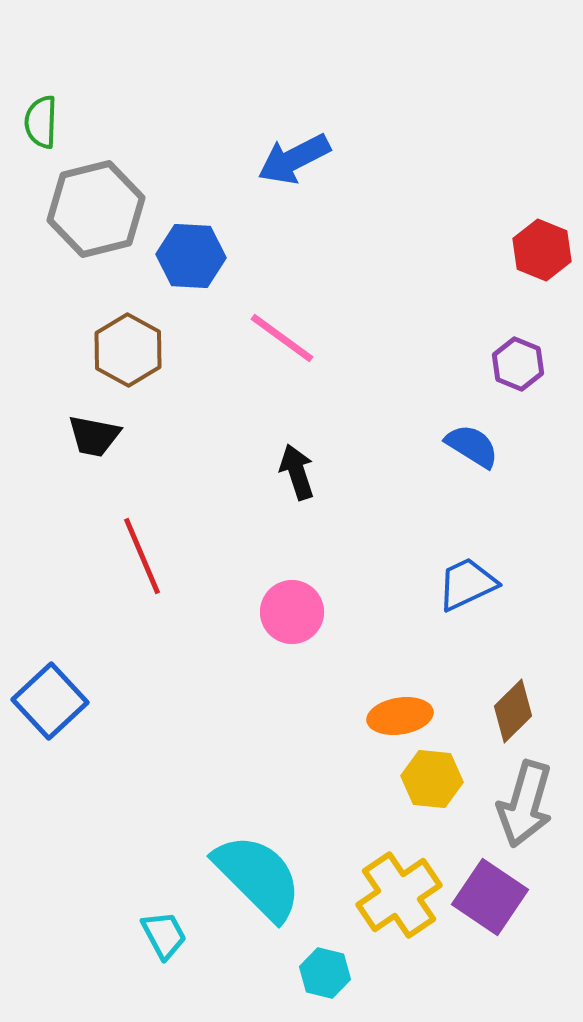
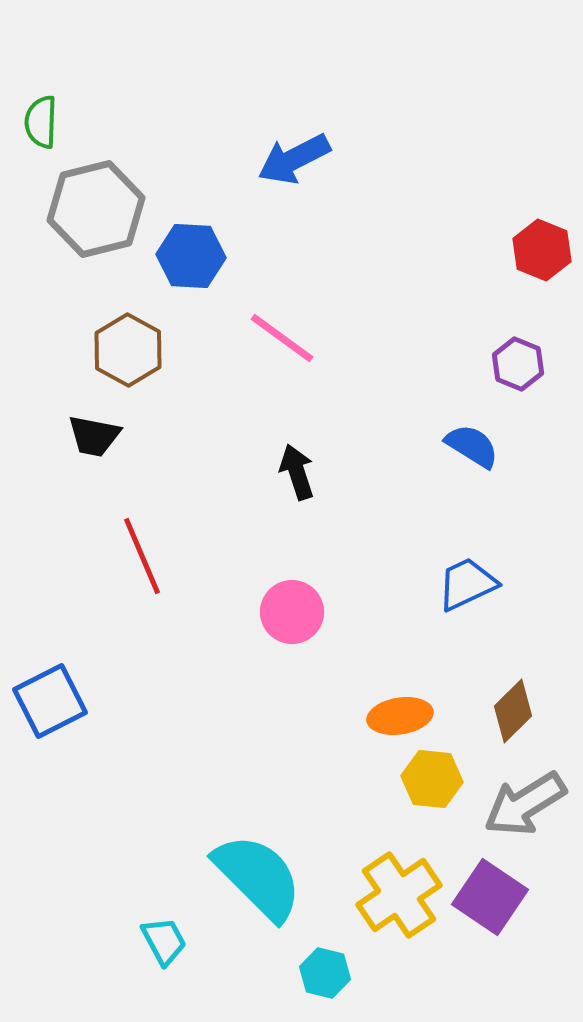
blue square: rotated 16 degrees clockwise
gray arrow: rotated 42 degrees clockwise
cyan trapezoid: moved 6 px down
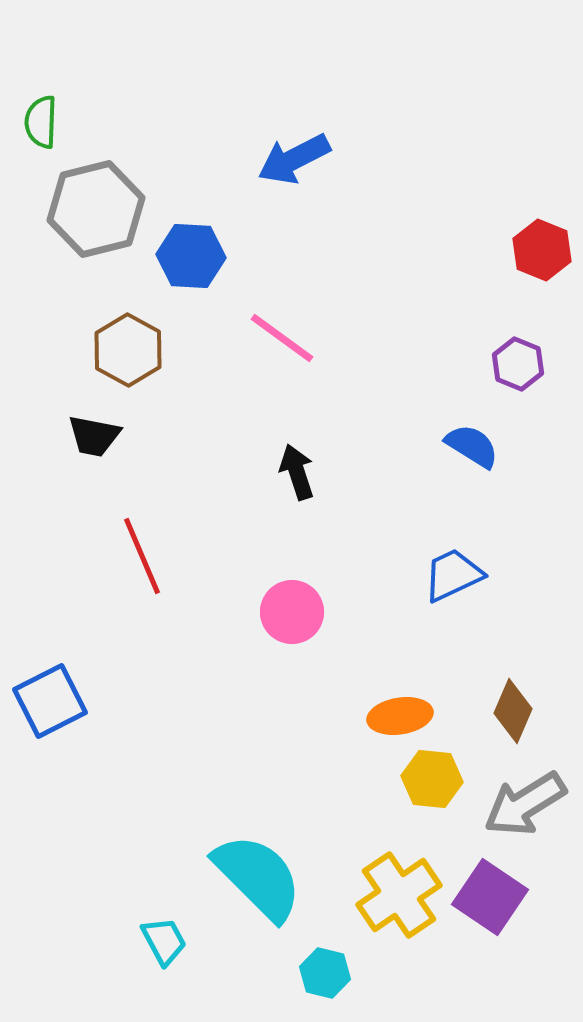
blue trapezoid: moved 14 px left, 9 px up
brown diamond: rotated 22 degrees counterclockwise
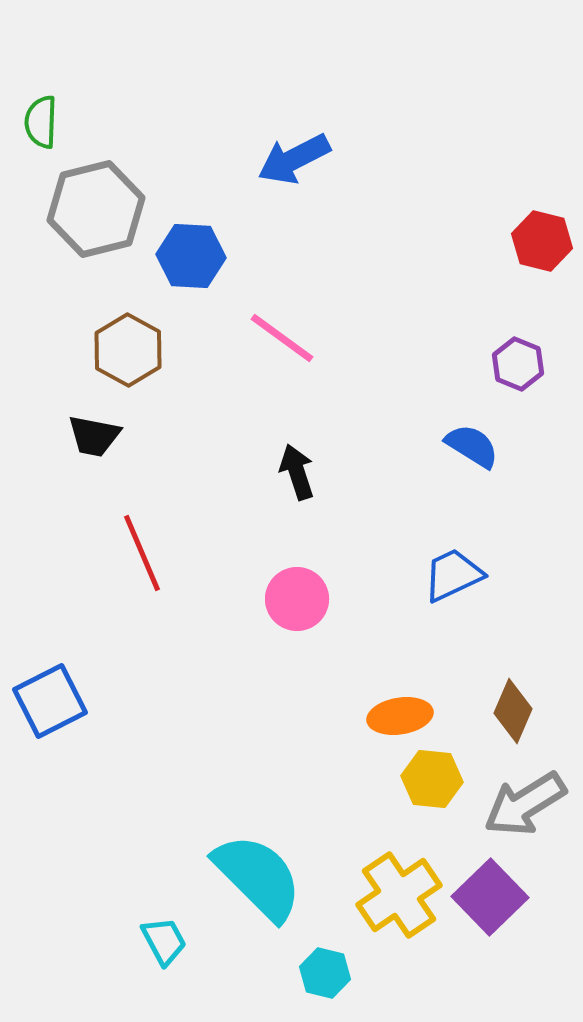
red hexagon: moved 9 px up; rotated 8 degrees counterclockwise
red line: moved 3 px up
pink circle: moved 5 px right, 13 px up
purple square: rotated 12 degrees clockwise
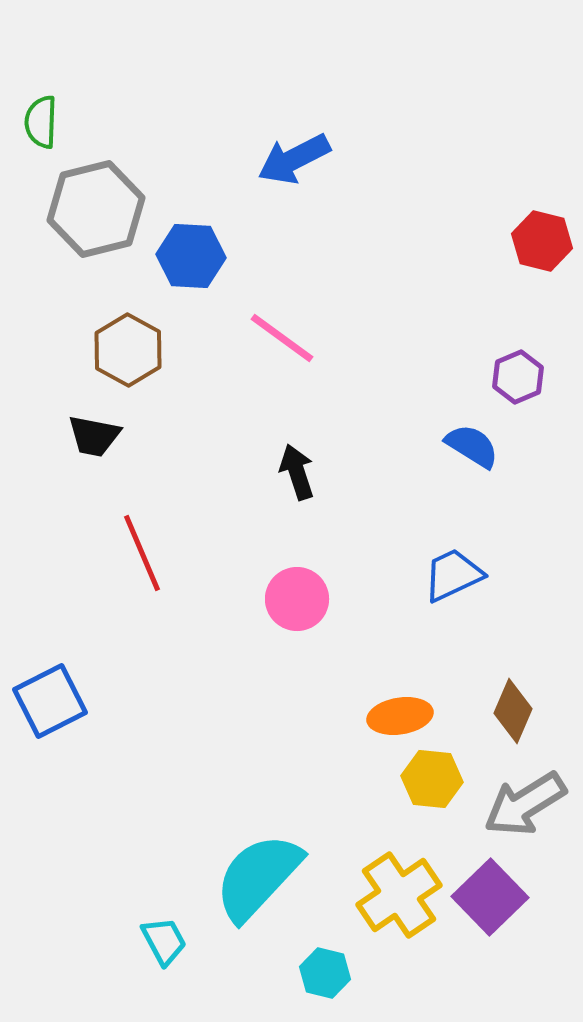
purple hexagon: moved 13 px down; rotated 15 degrees clockwise
cyan semicircle: rotated 92 degrees counterclockwise
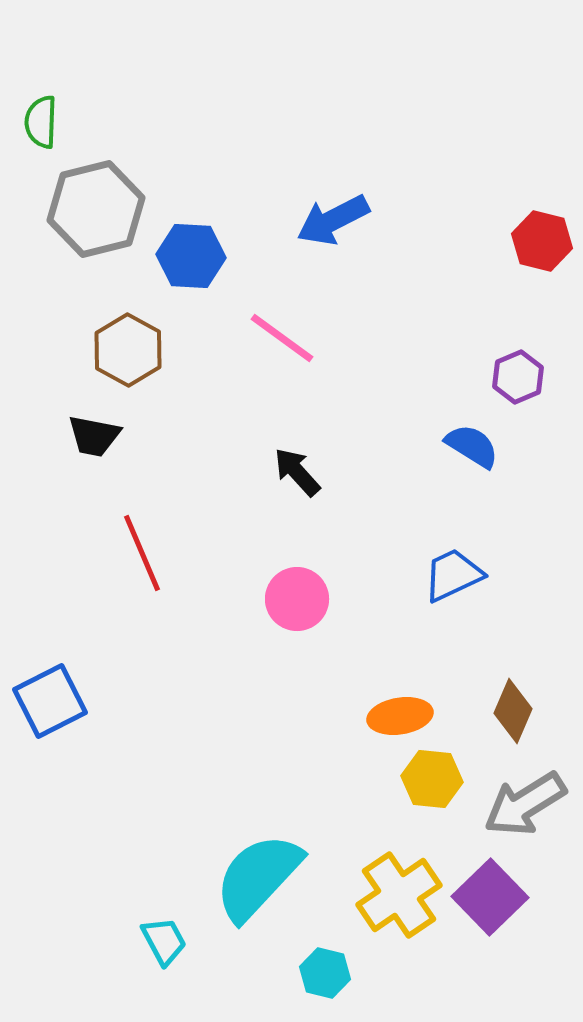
blue arrow: moved 39 px right, 61 px down
black arrow: rotated 24 degrees counterclockwise
